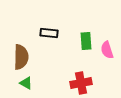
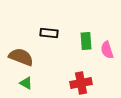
brown semicircle: rotated 70 degrees counterclockwise
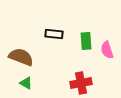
black rectangle: moved 5 px right, 1 px down
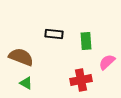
pink semicircle: moved 12 px down; rotated 66 degrees clockwise
red cross: moved 3 px up
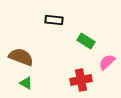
black rectangle: moved 14 px up
green rectangle: rotated 54 degrees counterclockwise
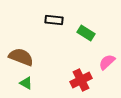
green rectangle: moved 8 px up
red cross: rotated 15 degrees counterclockwise
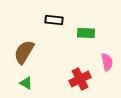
green rectangle: rotated 30 degrees counterclockwise
brown semicircle: moved 3 px right, 5 px up; rotated 80 degrees counterclockwise
pink semicircle: rotated 120 degrees clockwise
red cross: moved 1 px left, 1 px up
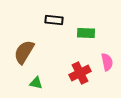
red cross: moved 6 px up
green triangle: moved 10 px right; rotated 16 degrees counterclockwise
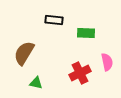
brown semicircle: moved 1 px down
